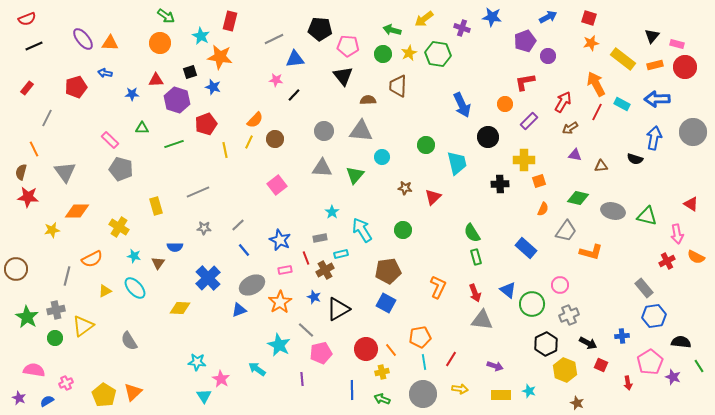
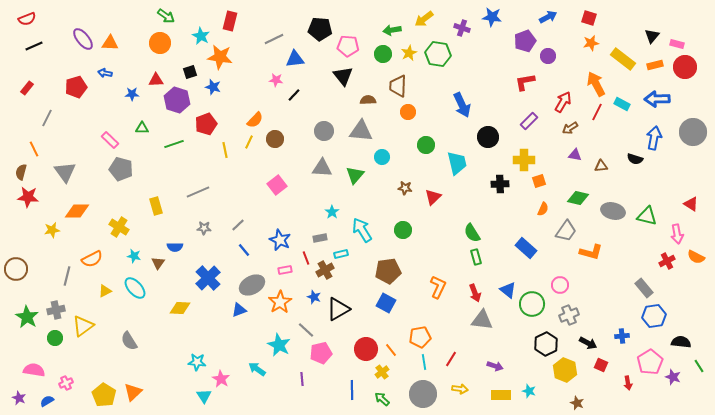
green arrow at (392, 30): rotated 24 degrees counterclockwise
orange circle at (505, 104): moved 97 px left, 8 px down
yellow cross at (382, 372): rotated 24 degrees counterclockwise
green arrow at (382, 399): rotated 21 degrees clockwise
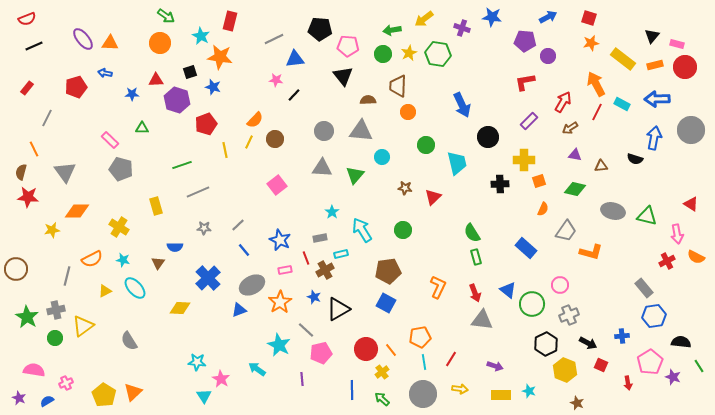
purple pentagon at (525, 41): rotated 25 degrees clockwise
gray circle at (693, 132): moved 2 px left, 2 px up
green line at (174, 144): moved 8 px right, 21 px down
green diamond at (578, 198): moved 3 px left, 9 px up
cyan star at (134, 256): moved 11 px left, 4 px down
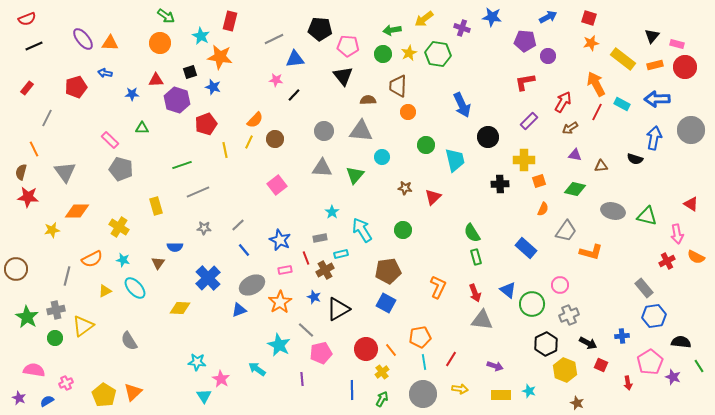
cyan trapezoid at (457, 163): moved 2 px left, 3 px up
green arrow at (382, 399): rotated 77 degrees clockwise
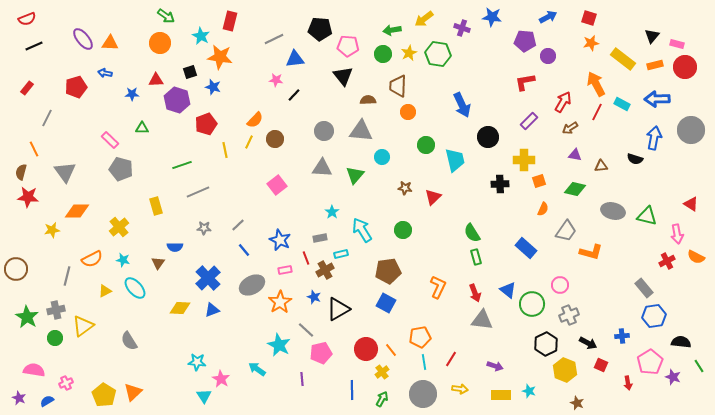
yellow cross at (119, 227): rotated 18 degrees clockwise
blue triangle at (239, 310): moved 27 px left
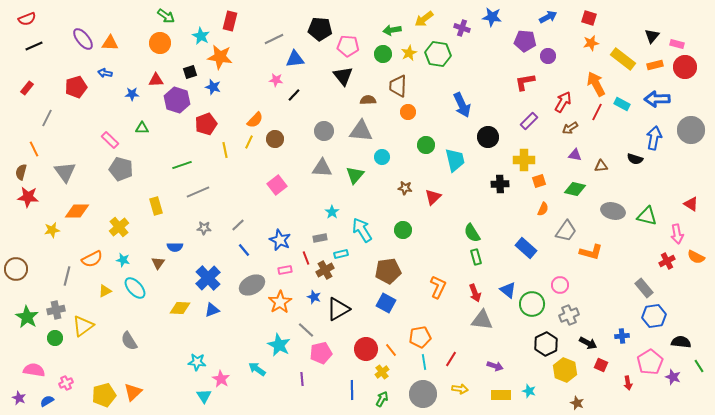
yellow pentagon at (104, 395): rotated 25 degrees clockwise
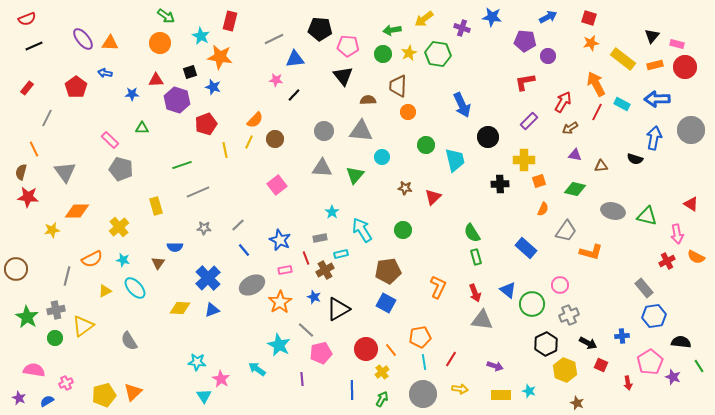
red pentagon at (76, 87): rotated 20 degrees counterclockwise
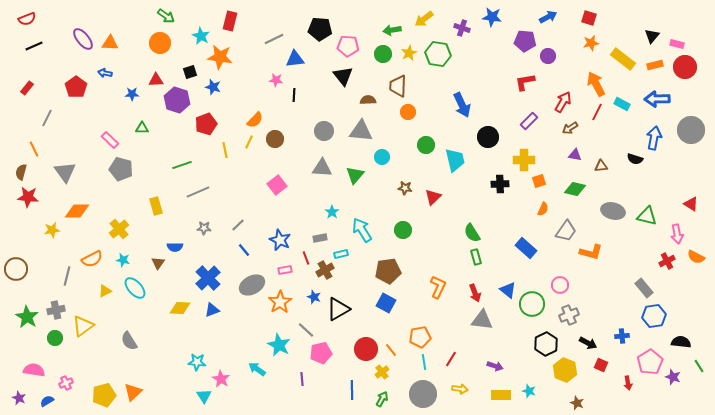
black line at (294, 95): rotated 40 degrees counterclockwise
yellow cross at (119, 227): moved 2 px down
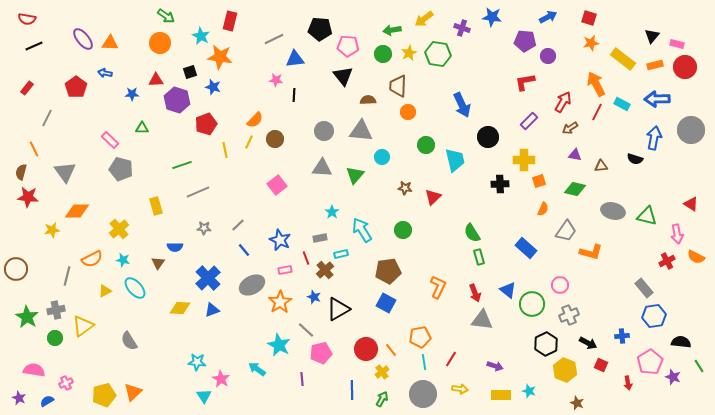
red semicircle at (27, 19): rotated 30 degrees clockwise
green rectangle at (476, 257): moved 3 px right
brown cross at (325, 270): rotated 12 degrees counterclockwise
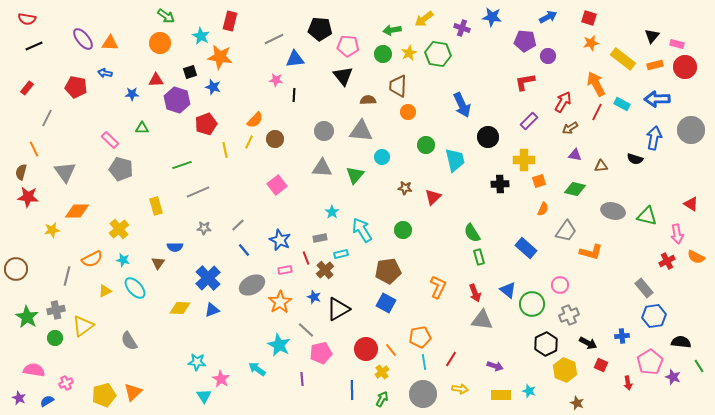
red pentagon at (76, 87): rotated 25 degrees counterclockwise
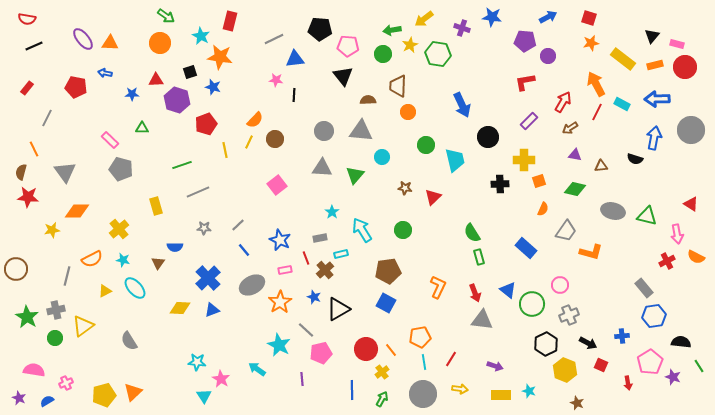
yellow star at (409, 53): moved 1 px right, 8 px up
